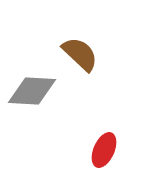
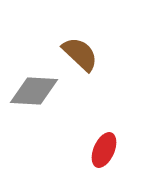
gray diamond: moved 2 px right
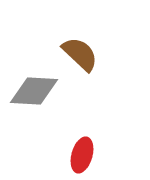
red ellipse: moved 22 px left, 5 px down; rotated 8 degrees counterclockwise
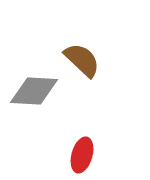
brown semicircle: moved 2 px right, 6 px down
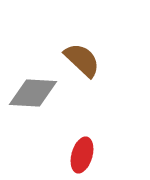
gray diamond: moved 1 px left, 2 px down
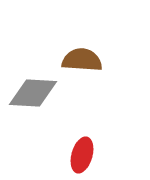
brown semicircle: rotated 39 degrees counterclockwise
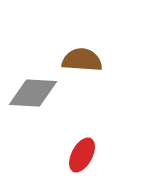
red ellipse: rotated 12 degrees clockwise
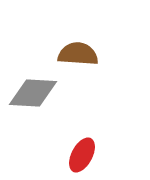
brown semicircle: moved 4 px left, 6 px up
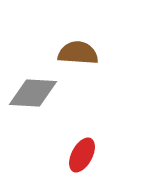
brown semicircle: moved 1 px up
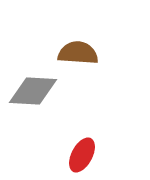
gray diamond: moved 2 px up
